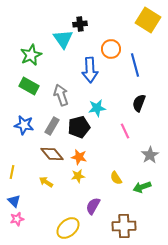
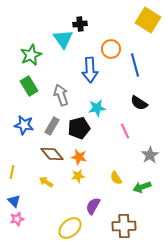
green rectangle: rotated 30 degrees clockwise
black semicircle: rotated 78 degrees counterclockwise
black pentagon: moved 1 px down
yellow ellipse: moved 2 px right
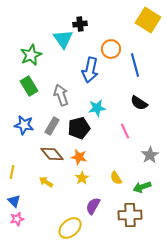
blue arrow: rotated 15 degrees clockwise
yellow star: moved 4 px right, 2 px down; rotated 24 degrees counterclockwise
brown cross: moved 6 px right, 11 px up
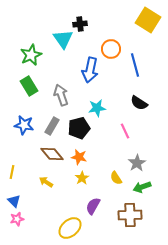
gray star: moved 13 px left, 8 px down
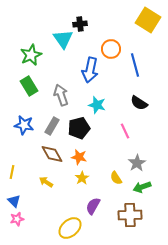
cyan star: moved 3 px up; rotated 24 degrees clockwise
brown diamond: rotated 10 degrees clockwise
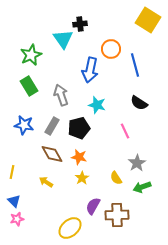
brown cross: moved 13 px left
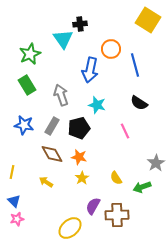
green star: moved 1 px left, 1 px up
green rectangle: moved 2 px left, 1 px up
gray star: moved 19 px right
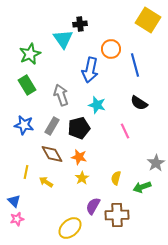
yellow line: moved 14 px right
yellow semicircle: rotated 48 degrees clockwise
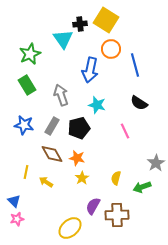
yellow square: moved 42 px left
orange star: moved 2 px left, 1 px down
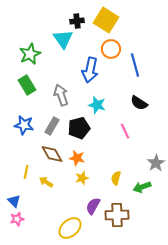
black cross: moved 3 px left, 3 px up
yellow star: rotated 16 degrees clockwise
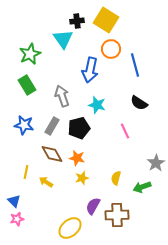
gray arrow: moved 1 px right, 1 px down
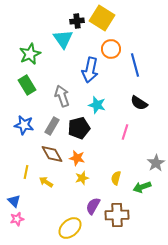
yellow square: moved 4 px left, 2 px up
pink line: moved 1 px down; rotated 42 degrees clockwise
